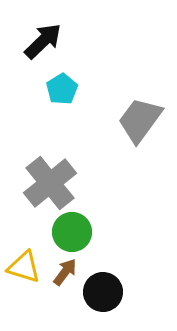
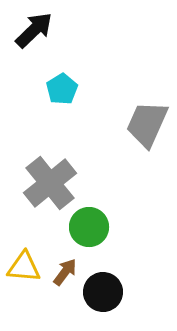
black arrow: moved 9 px left, 11 px up
gray trapezoid: moved 7 px right, 4 px down; rotated 12 degrees counterclockwise
green circle: moved 17 px right, 5 px up
yellow triangle: rotated 12 degrees counterclockwise
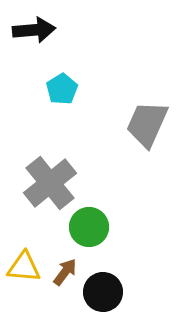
black arrow: rotated 39 degrees clockwise
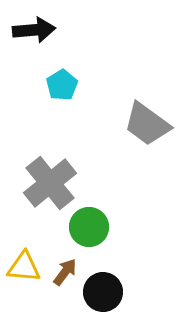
cyan pentagon: moved 4 px up
gray trapezoid: rotated 78 degrees counterclockwise
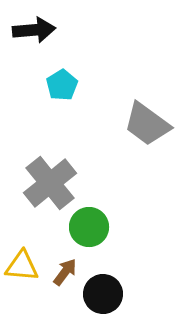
yellow triangle: moved 2 px left, 1 px up
black circle: moved 2 px down
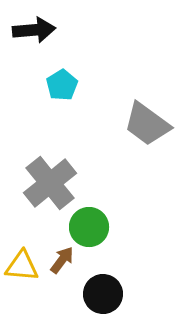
brown arrow: moved 3 px left, 12 px up
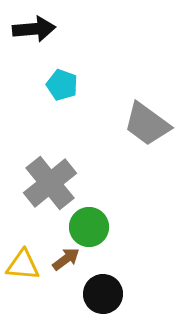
black arrow: moved 1 px up
cyan pentagon: rotated 20 degrees counterclockwise
brown arrow: moved 4 px right, 1 px up; rotated 16 degrees clockwise
yellow triangle: moved 1 px right, 1 px up
